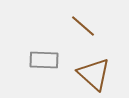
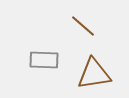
brown triangle: rotated 51 degrees counterclockwise
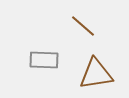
brown triangle: moved 2 px right
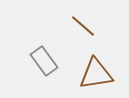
gray rectangle: moved 1 px down; rotated 52 degrees clockwise
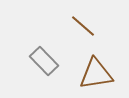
gray rectangle: rotated 8 degrees counterclockwise
